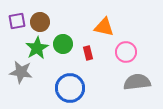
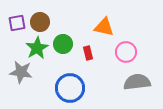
purple square: moved 2 px down
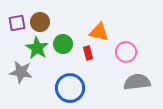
orange triangle: moved 5 px left, 5 px down
green star: rotated 10 degrees counterclockwise
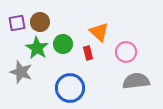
orange triangle: rotated 30 degrees clockwise
gray star: rotated 10 degrees clockwise
gray semicircle: moved 1 px left, 1 px up
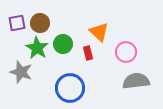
brown circle: moved 1 px down
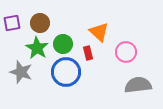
purple square: moved 5 px left
gray semicircle: moved 2 px right, 4 px down
blue circle: moved 4 px left, 16 px up
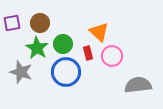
pink circle: moved 14 px left, 4 px down
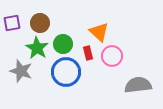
gray star: moved 1 px up
